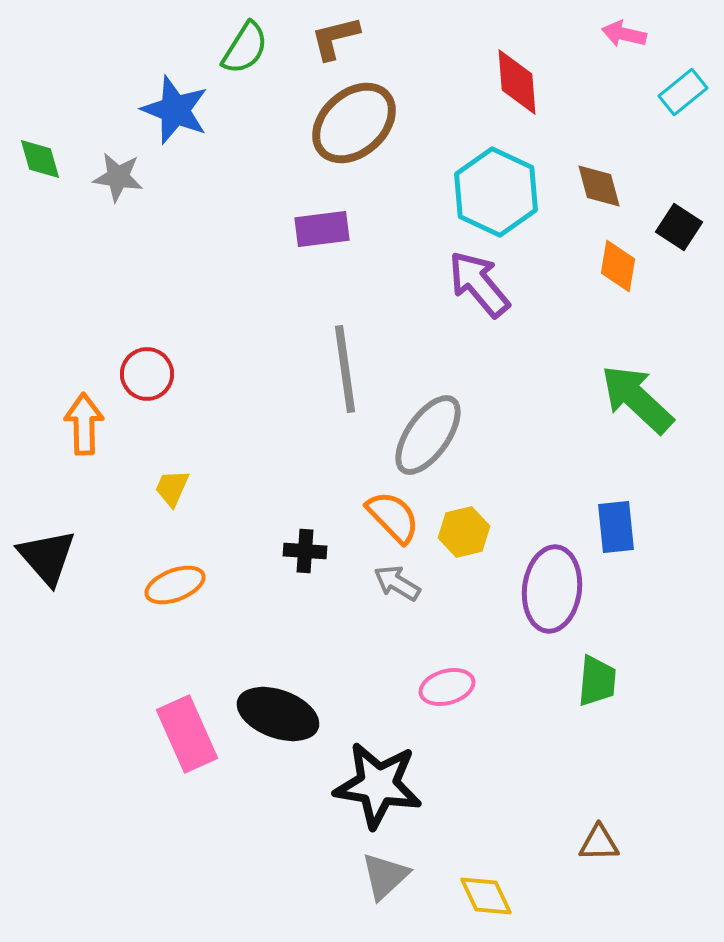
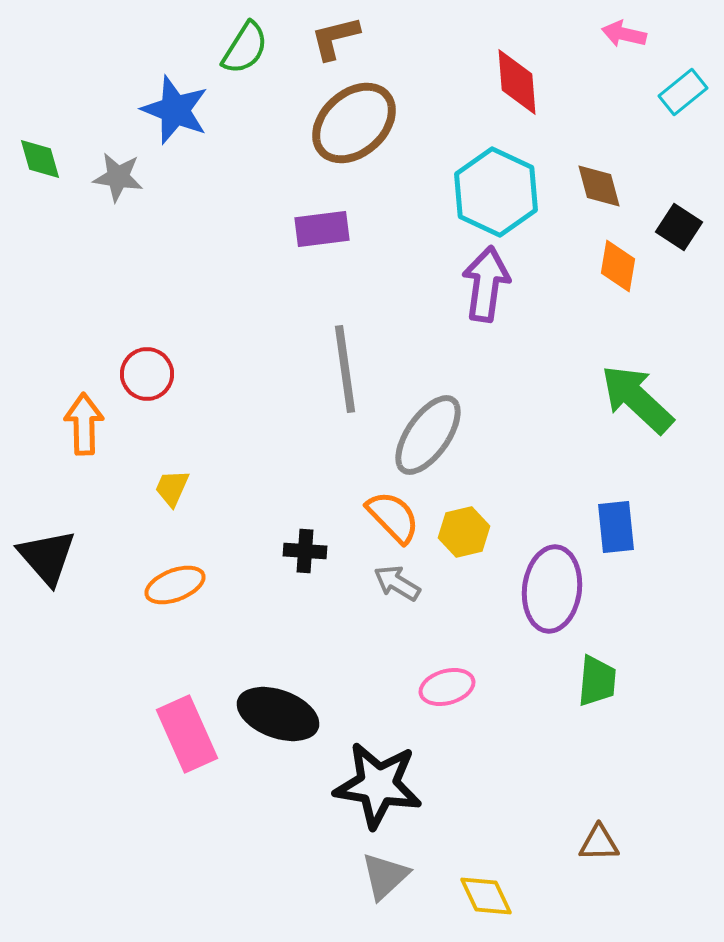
purple arrow: moved 7 px right; rotated 48 degrees clockwise
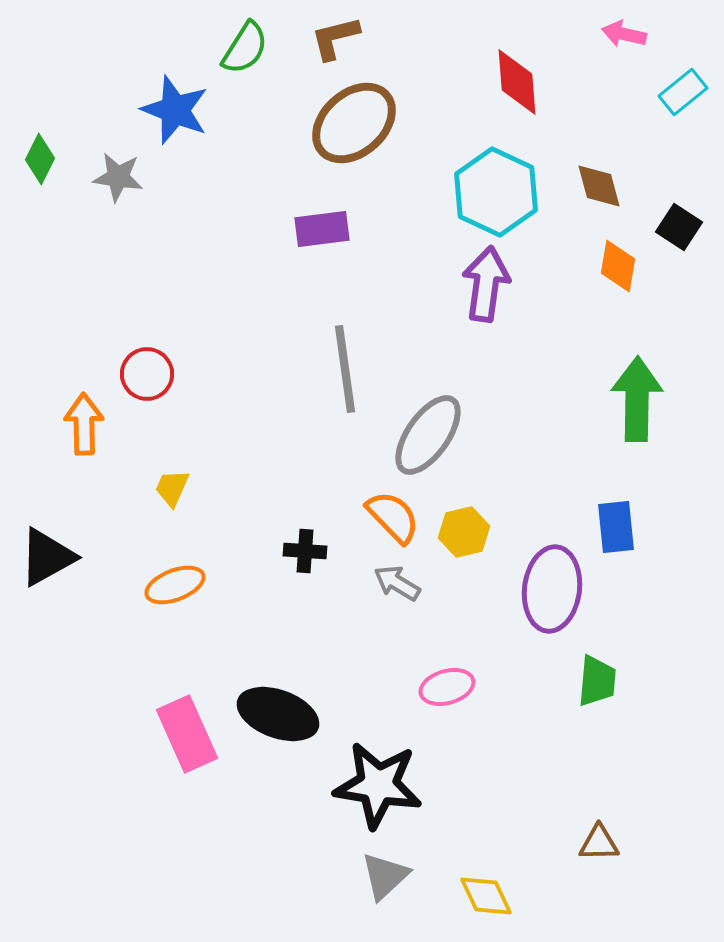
green diamond: rotated 42 degrees clockwise
green arrow: rotated 48 degrees clockwise
black triangle: rotated 42 degrees clockwise
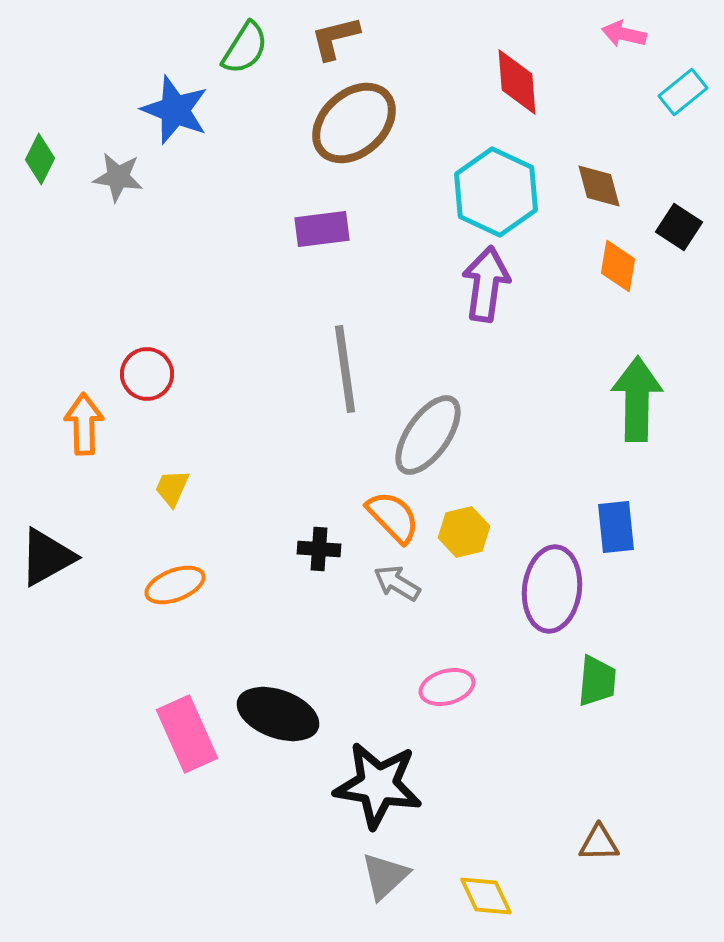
black cross: moved 14 px right, 2 px up
